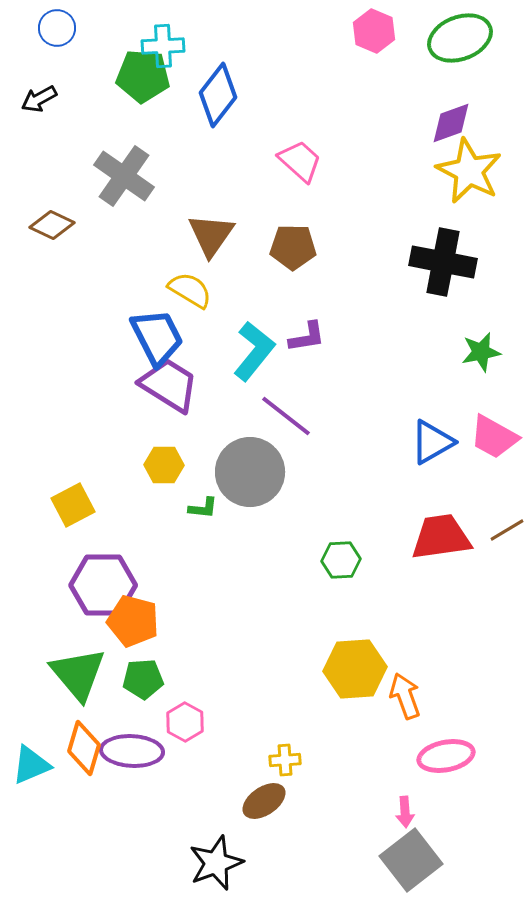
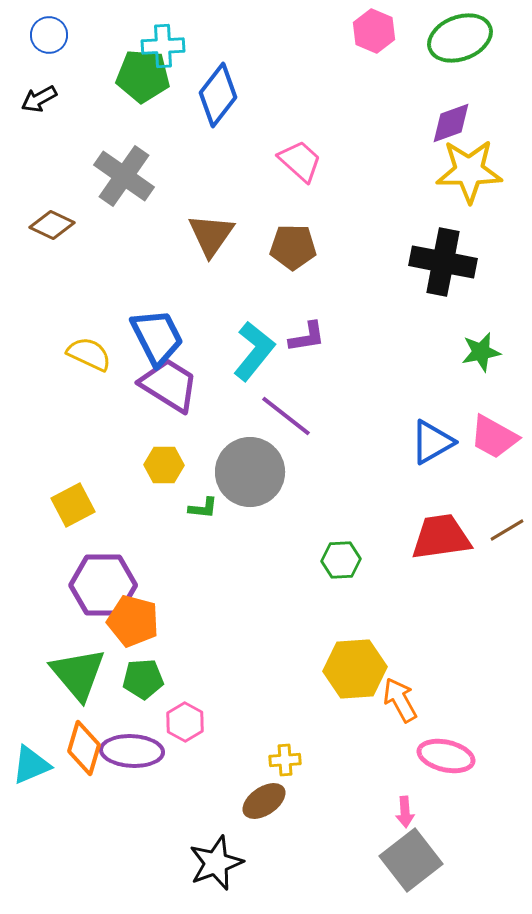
blue circle at (57, 28): moved 8 px left, 7 px down
yellow star at (469, 171): rotated 28 degrees counterclockwise
yellow semicircle at (190, 290): moved 101 px left, 64 px down; rotated 6 degrees counterclockwise
orange arrow at (405, 696): moved 5 px left, 4 px down; rotated 9 degrees counterclockwise
pink ellipse at (446, 756): rotated 24 degrees clockwise
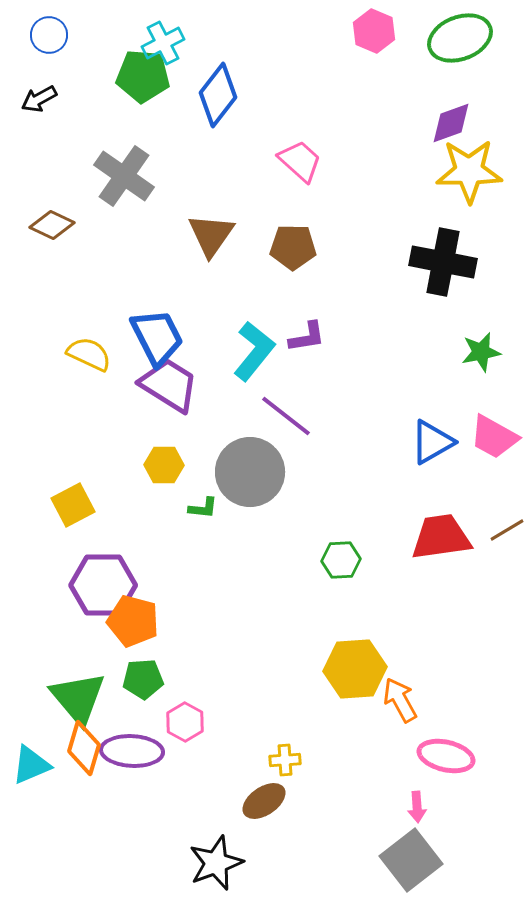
cyan cross at (163, 46): moved 3 px up; rotated 24 degrees counterclockwise
green triangle at (78, 674): moved 24 px down
pink arrow at (405, 812): moved 12 px right, 5 px up
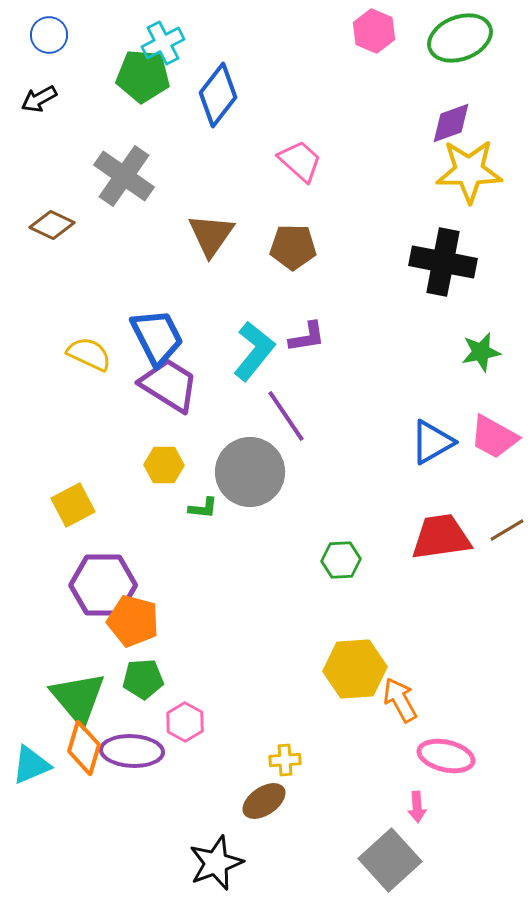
purple line at (286, 416): rotated 18 degrees clockwise
gray square at (411, 860): moved 21 px left; rotated 4 degrees counterclockwise
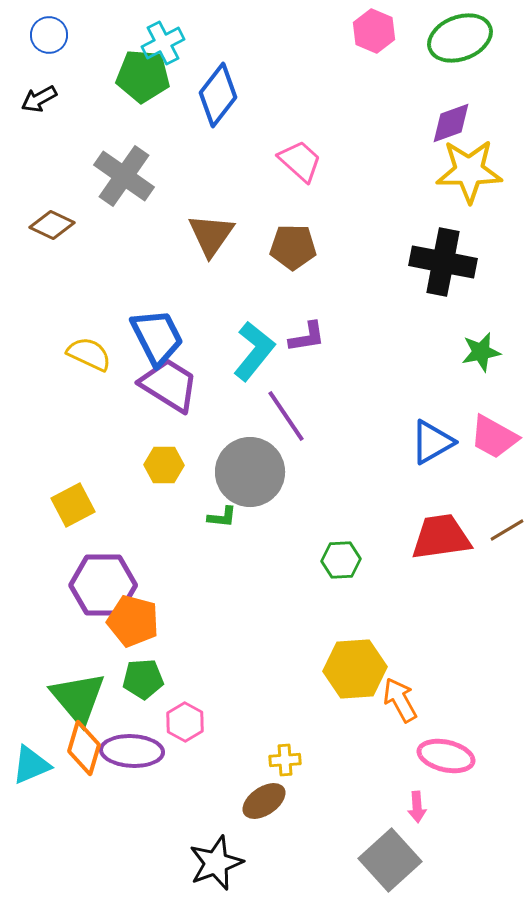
green L-shape at (203, 508): moved 19 px right, 9 px down
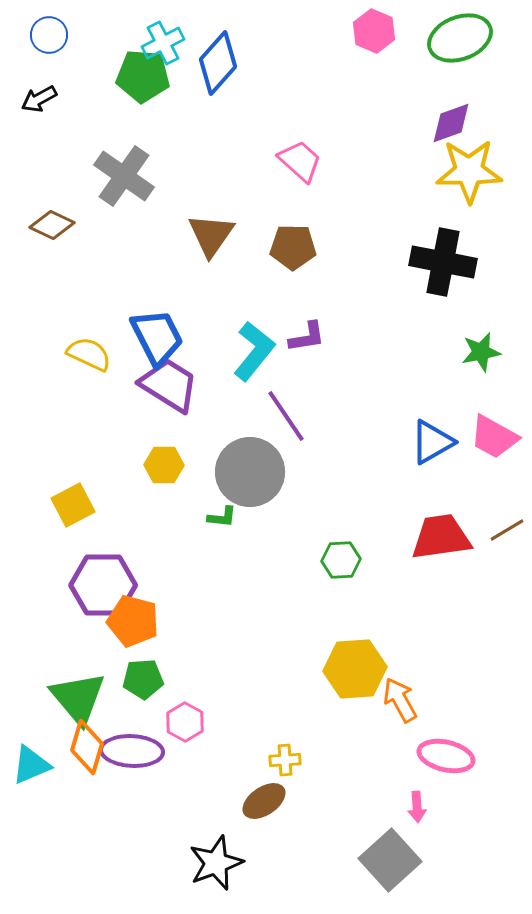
blue diamond at (218, 95): moved 32 px up; rotated 4 degrees clockwise
orange diamond at (84, 748): moved 3 px right, 1 px up
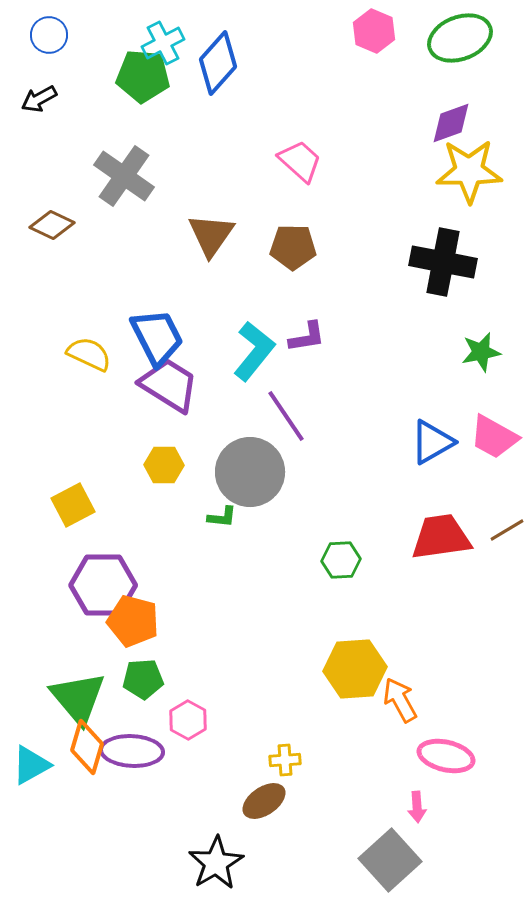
pink hexagon at (185, 722): moved 3 px right, 2 px up
cyan triangle at (31, 765): rotated 6 degrees counterclockwise
black star at (216, 863): rotated 10 degrees counterclockwise
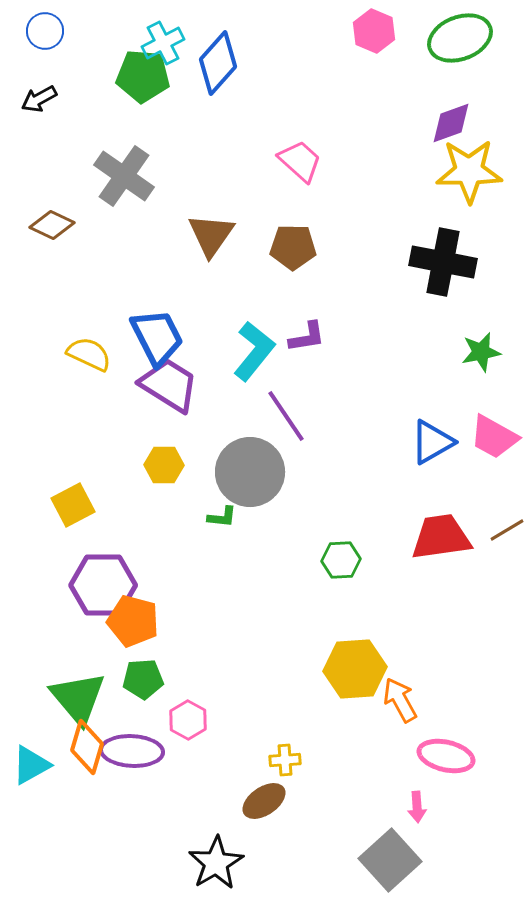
blue circle at (49, 35): moved 4 px left, 4 px up
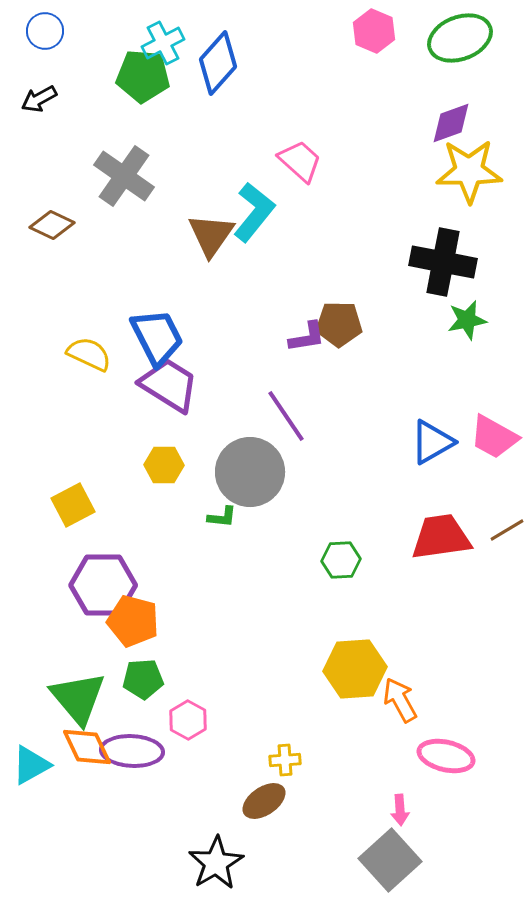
brown pentagon at (293, 247): moved 46 px right, 77 px down
cyan L-shape at (254, 351): moved 139 px up
green star at (481, 352): moved 14 px left, 32 px up
orange diamond at (87, 747): rotated 42 degrees counterclockwise
pink arrow at (417, 807): moved 17 px left, 3 px down
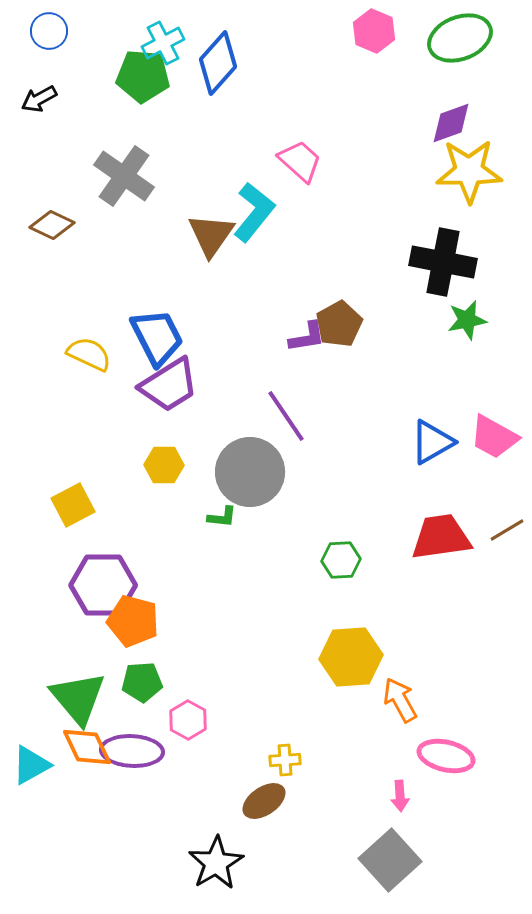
blue circle at (45, 31): moved 4 px right
brown pentagon at (339, 324): rotated 30 degrees counterclockwise
purple trapezoid at (169, 385): rotated 116 degrees clockwise
yellow hexagon at (355, 669): moved 4 px left, 12 px up
green pentagon at (143, 679): moved 1 px left, 3 px down
pink arrow at (400, 810): moved 14 px up
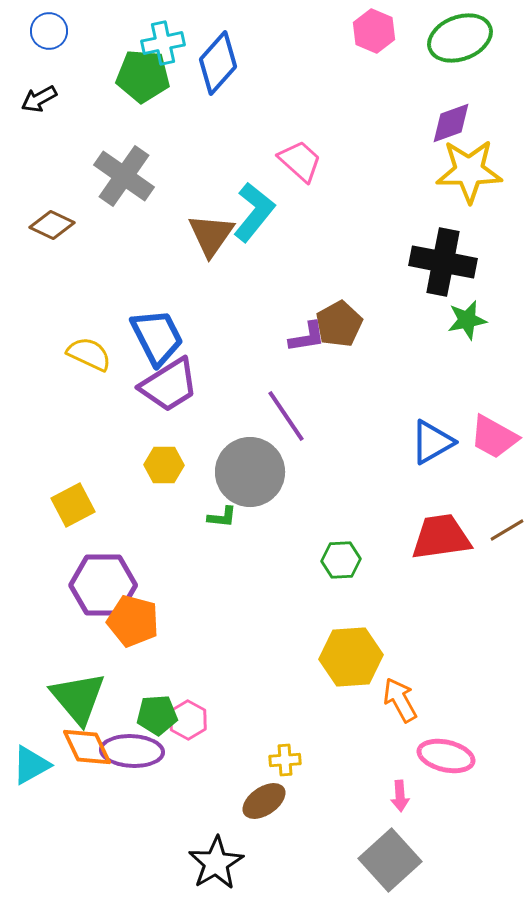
cyan cross at (163, 43): rotated 15 degrees clockwise
green pentagon at (142, 682): moved 15 px right, 33 px down
